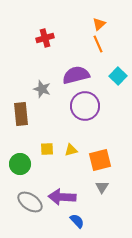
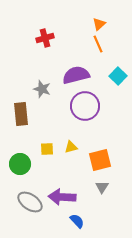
yellow triangle: moved 3 px up
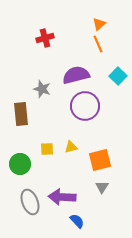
gray ellipse: rotated 35 degrees clockwise
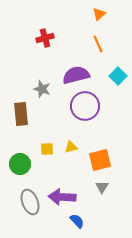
orange triangle: moved 10 px up
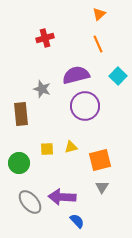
green circle: moved 1 px left, 1 px up
gray ellipse: rotated 20 degrees counterclockwise
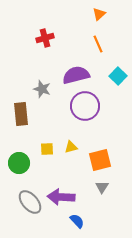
purple arrow: moved 1 px left
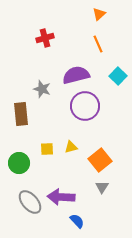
orange square: rotated 25 degrees counterclockwise
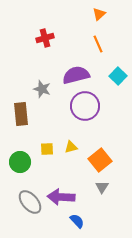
green circle: moved 1 px right, 1 px up
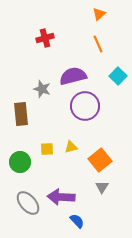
purple semicircle: moved 3 px left, 1 px down
gray ellipse: moved 2 px left, 1 px down
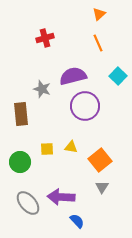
orange line: moved 1 px up
yellow triangle: rotated 24 degrees clockwise
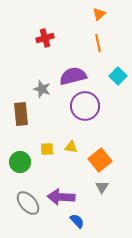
orange line: rotated 12 degrees clockwise
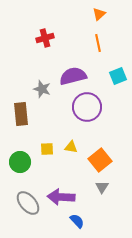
cyan square: rotated 24 degrees clockwise
purple circle: moved 2 px right, 1 px down
